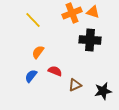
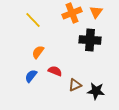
orange triangle: moved 3 px right; rotated 48 degrees clockwise
black star: moved 7 px left; rotated 18 degrees clockwise
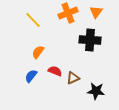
orange cross: moved 4 px left
brown triangle: moved 2 px left, 7 px up
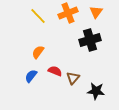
yellow line: moved 5 px right, 4 px up
black cross: rotated 20 degrees counterclockwise
brown triangle: rotated 24 degrees counterclockwise
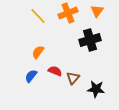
orange triangle: moved 1 px right, 1 px up
black star: moved 2 px up
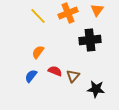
orange triangle: moved 1 px up
black cross: rotated 10 degrees clockwise
brown triangle: moved 2 px up
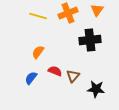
yellow line: rotated 30 degrees counterclockwise
blue semicircle: moved 2 px down
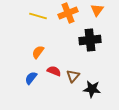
red semicircle: moved 1 px left
black star: moved 4 px left
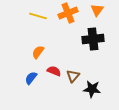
black cross: moved 3 px right, 1 px up
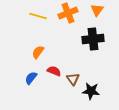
brown triangle: moved 3 px down; rotated 16 degrees counterclockwise
black star: moved 1 px left, 2 px down
